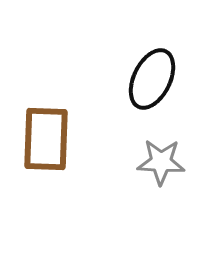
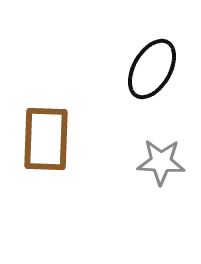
black ellipse: moved 10 px up; rotated 4 degrees clockwise
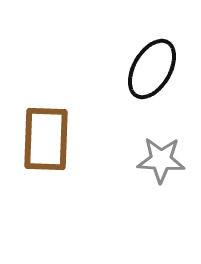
gray star: moved 2 px up
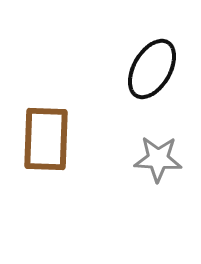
gray star: moved 3 px left, 1 px up
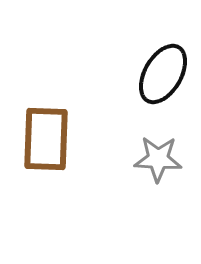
black ellipse: moved 11 px right, 5 px down
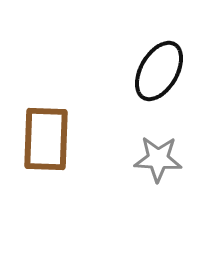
black ellipse: moved 4 px left, 3 px up
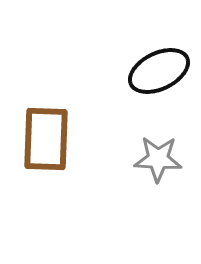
black ellipse: rotated 34 degrees clockwise
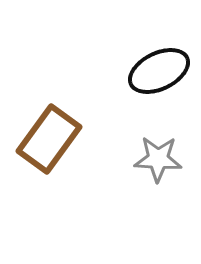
brown rectangle: moved 3 px right; rotated 34 degrees clockwise
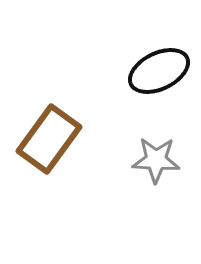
gray star: moved 2 px left, 1 px down
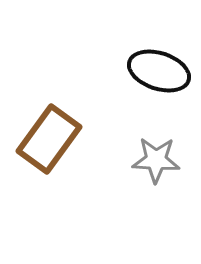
black ellipse: rotated 44 degrees clockwise
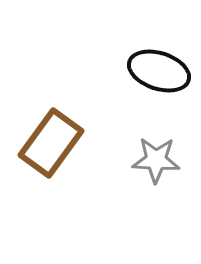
brown rectangle: moved 2 px right, 4 px down
